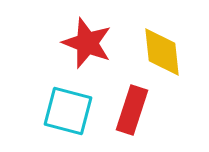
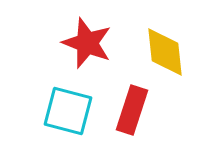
yellow diamond: moved 3 px right
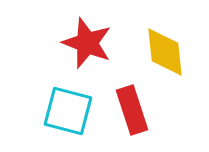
red rectangle: rotated 36 degrees counterclockwise
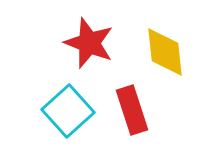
red star: moved 2 px right
cyan square: rotated 33 degrees clockwise
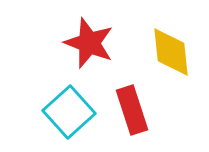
yellow diamond: moved 6 px right
cyan square: moved 1 px right, 1 px down
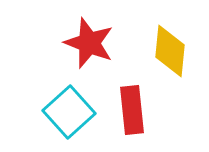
yellow diamond: moved 1 px left, 1 px up; rotated 12 degrees clockwise
red rectangle: rotated 12 degrees clockwise
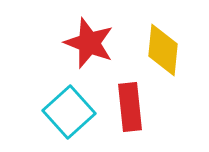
yellow diamond: moved 7 px left, 1 px up
red rectangle: moved 2 px left, 3 px up
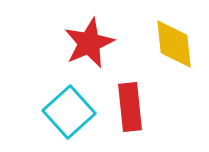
red star: rotated 27 degrees clockwise
yellow diamond: moved 11 px right, 6 px up; rotated 12 degrees counterclockwise
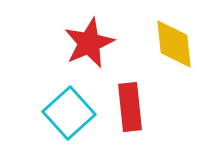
cyan square: moved 1 px down
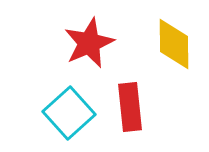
yellow diamond: rotated 6 degrees clockwise
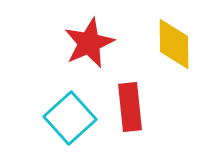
cyan square: moved 1 px right, 5 px down
